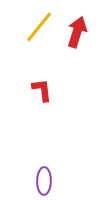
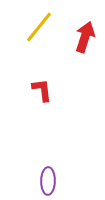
red arrow: moved 8 px right, 5 px down
purple ellipse: moved 4 px right
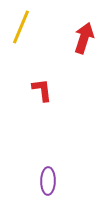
yellow line: moved 18 px left; rotated 16 degrees counterclockwise
red arrow: moved 1 px left, 1 px down
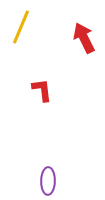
red arrow: rotated 44 degrees counterclockwise
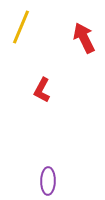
red L-shape: rotated 145 degrees counterclockwise
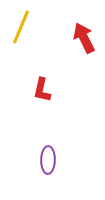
red L-shape: rotated 15 degrees counterclockwise
purple ellipse: moved 21 px up
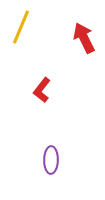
red L-shape: rotated 25 degrees clockwise
purple ellipse: moved 3 px right
